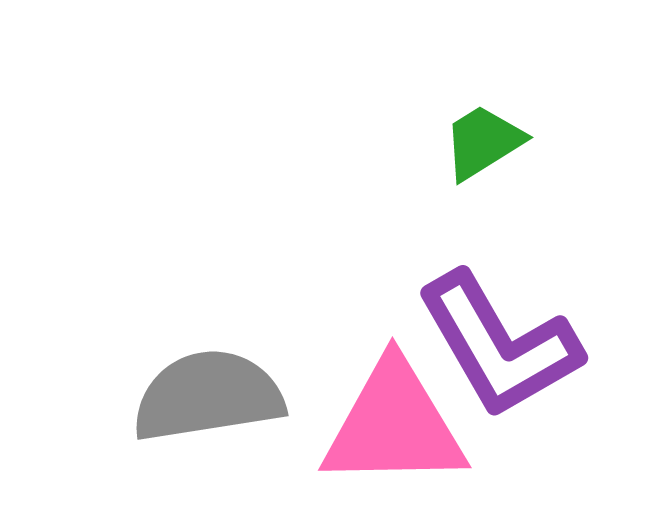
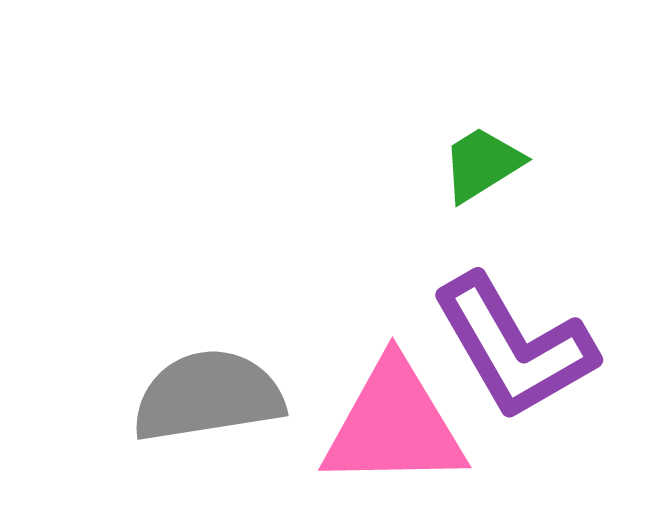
green trapezoid: moved 1 px left, 22 px down
purple L-shape: moved 15 px right, 2 px down
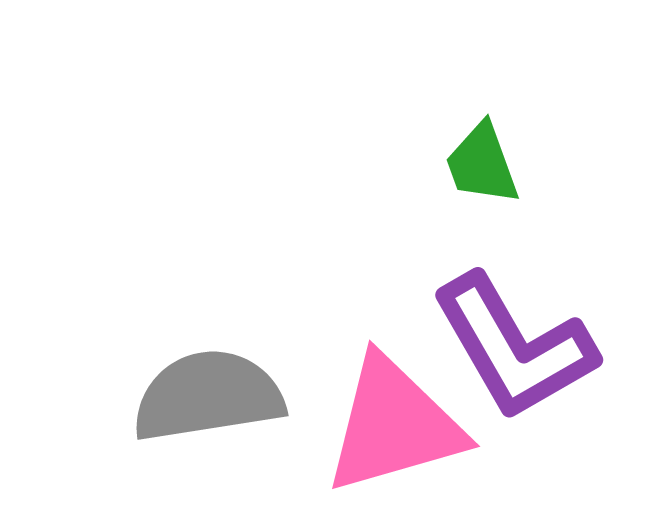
green trapezoid: rotated 78 degrees counterclockwise
pink triangle: rotated 15 degrees counterclockwise
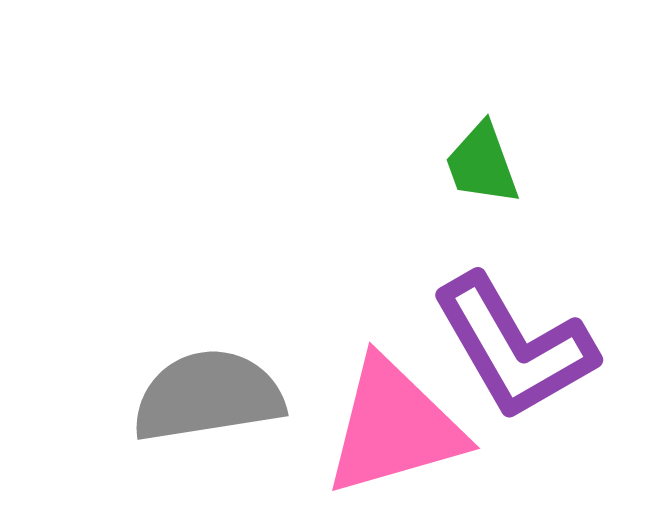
pink triangle: moved 2 px down
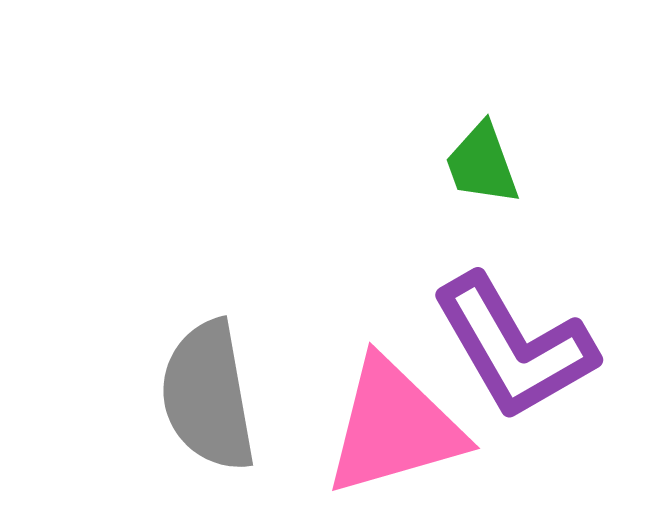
gray semicircle: rotated 91 degrees counterclockwise
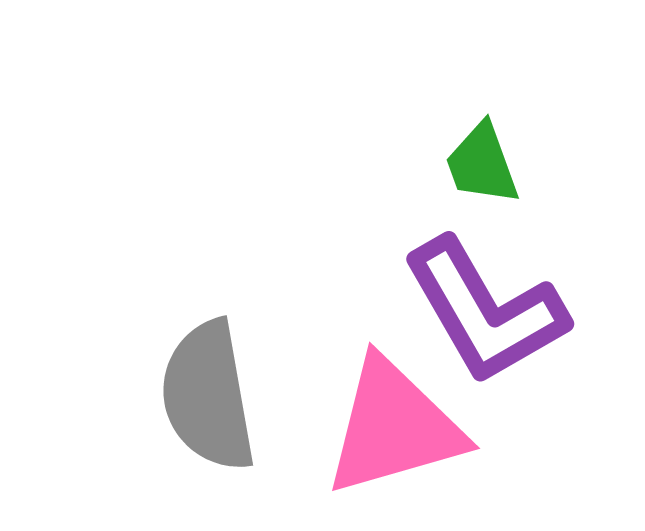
purple L-shape: moved 29 px left, 36 px up
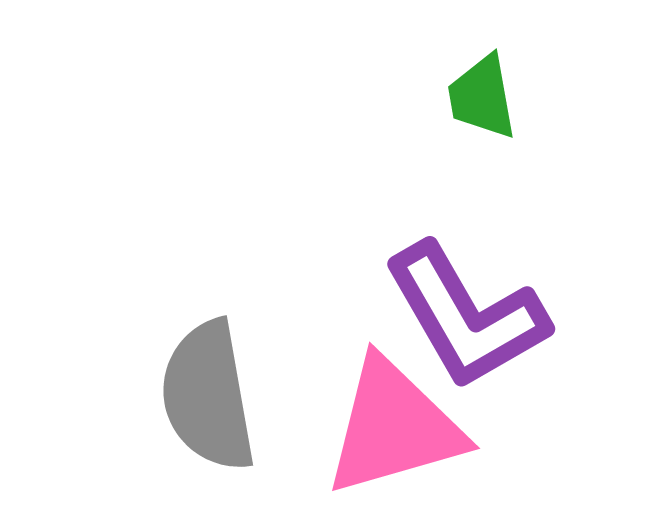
green trapezoid: moved 67 px up; rotated 10 degrees clockwise
purple L-shape: moved 19 px left, 5 px down
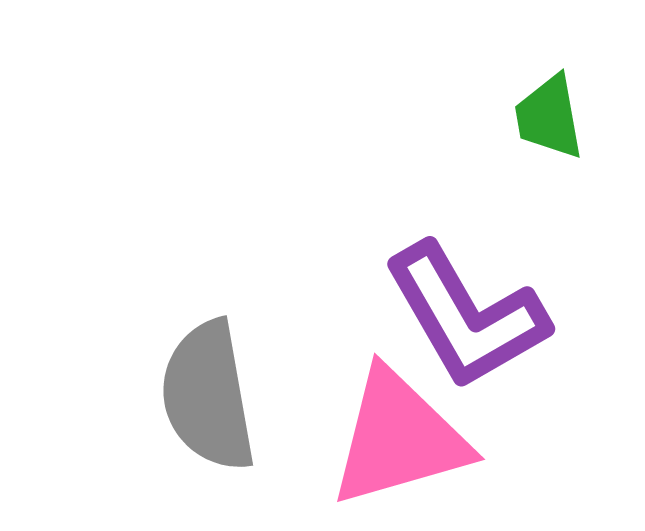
green trapezoid: moved 67 px right, 20 px down
pink triangle: moved 5 px right, 11 px down
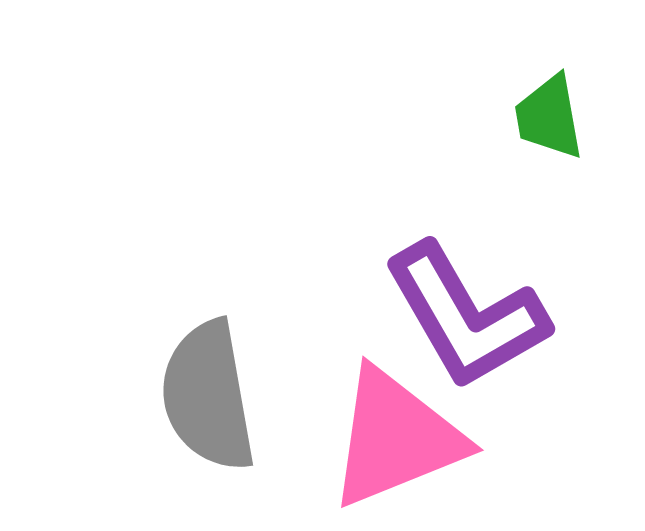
pink triangle: moved 3 px left; rotated 6 degrees counterclockwise
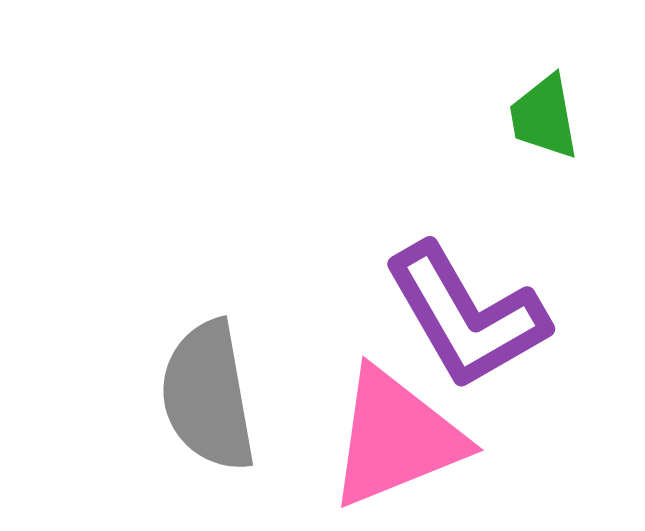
green trapezoid: moved 5 px left
